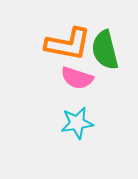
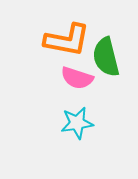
orange L-shape: moved 1 px left, 4 px up
green semicircle: moved 1 px right, 7 px down
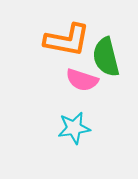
pink semicircle: moved 5 px right, 2 px down
cyan star: moved 3 px left, 5 px down
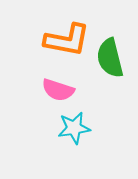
green semicircle: moved 4 px right, 1 px down
pink semicircle: moved 24 px left, 10 px down
